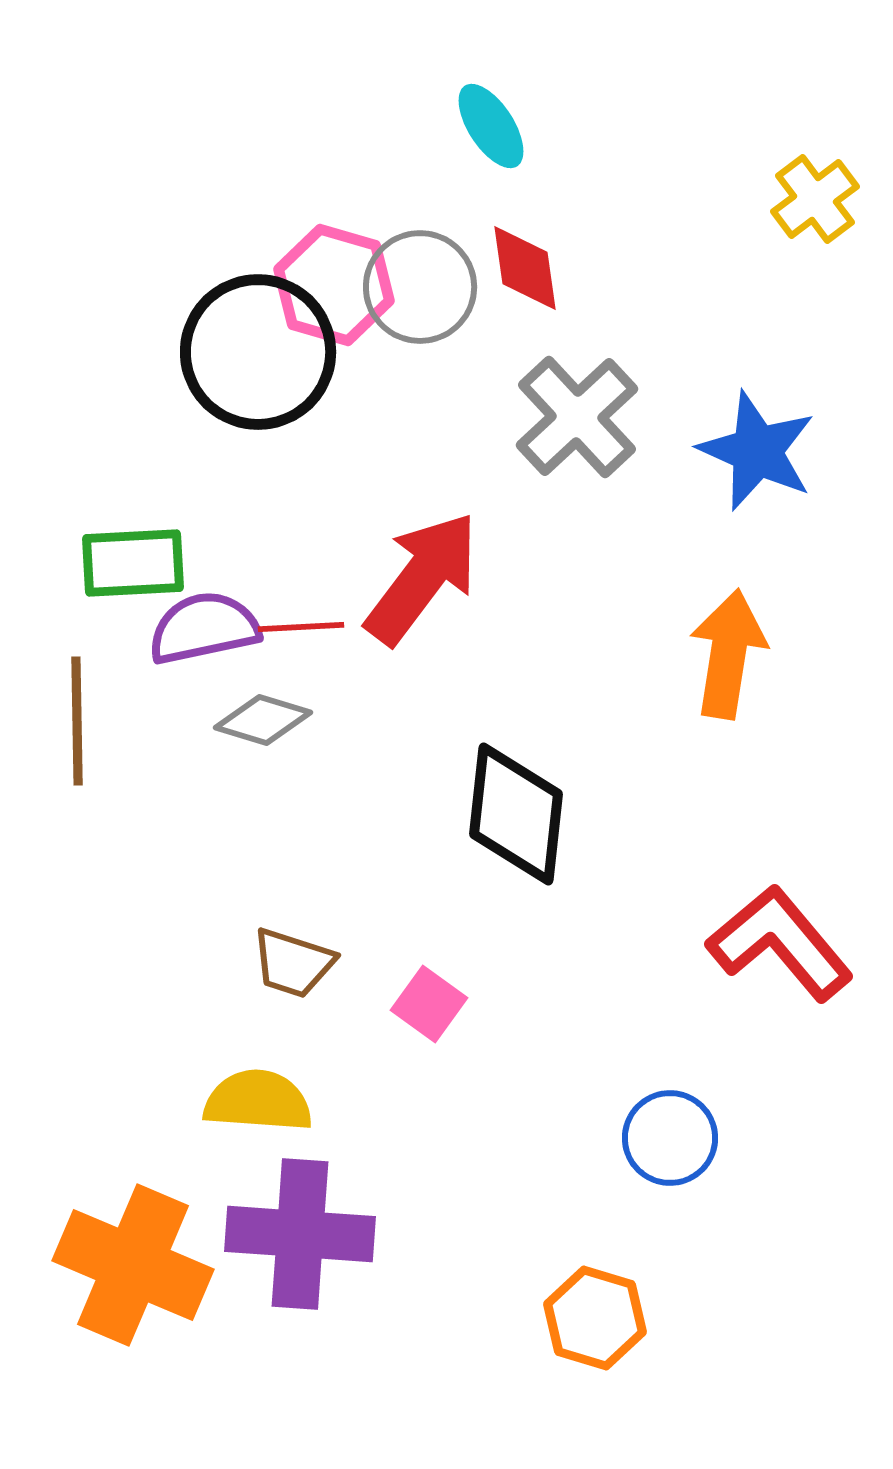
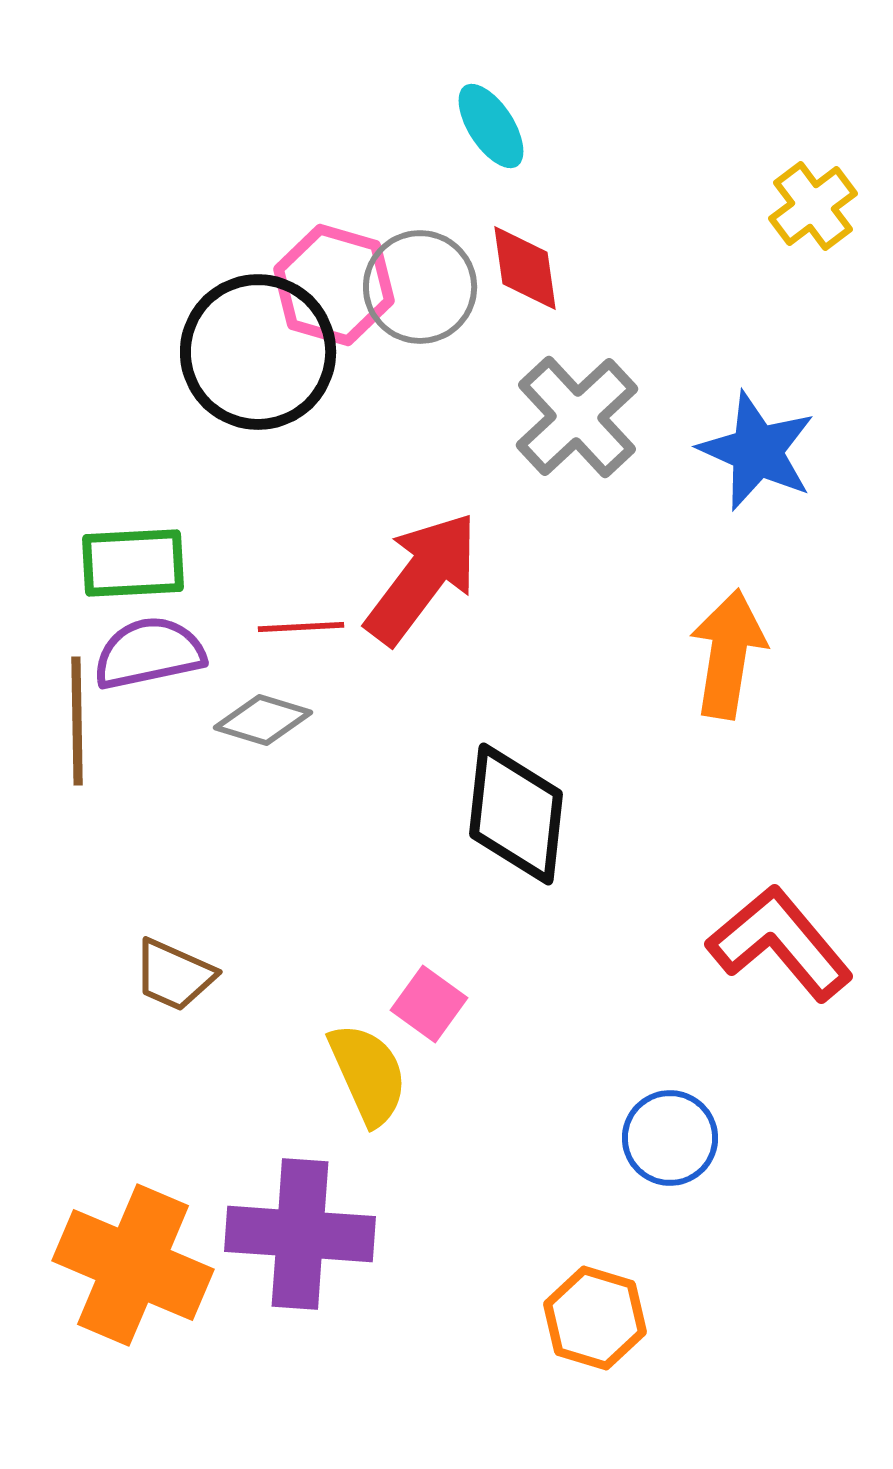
yellow cross: moved 2 px left, 7 px down
purple semicircle: moved 55 px left, 25 px down
brown trapezoid: moved 119 px left, 12 px down; rotated 6 degrees clockwise
yellow semicircle: moved 110 px right, 27 px up; rotated 62 degrees clockwise
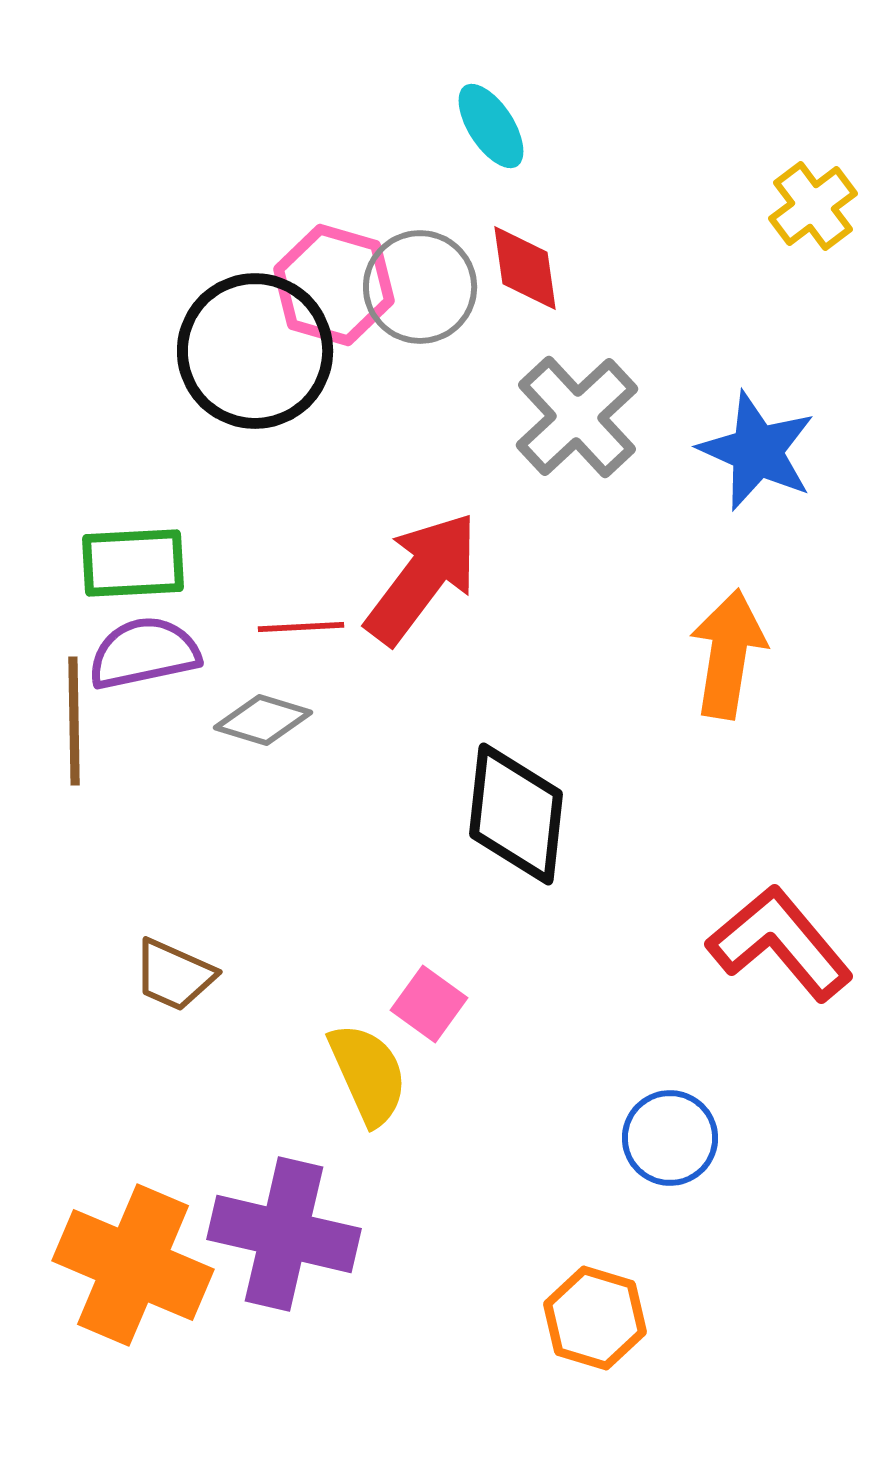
black circle: moved 3 px left, 1 px up
purple semicircle: moved 5 px left
brown line: moved 3 px left
purple cross: moved 16 px left; rotated 9 degrees clockwise
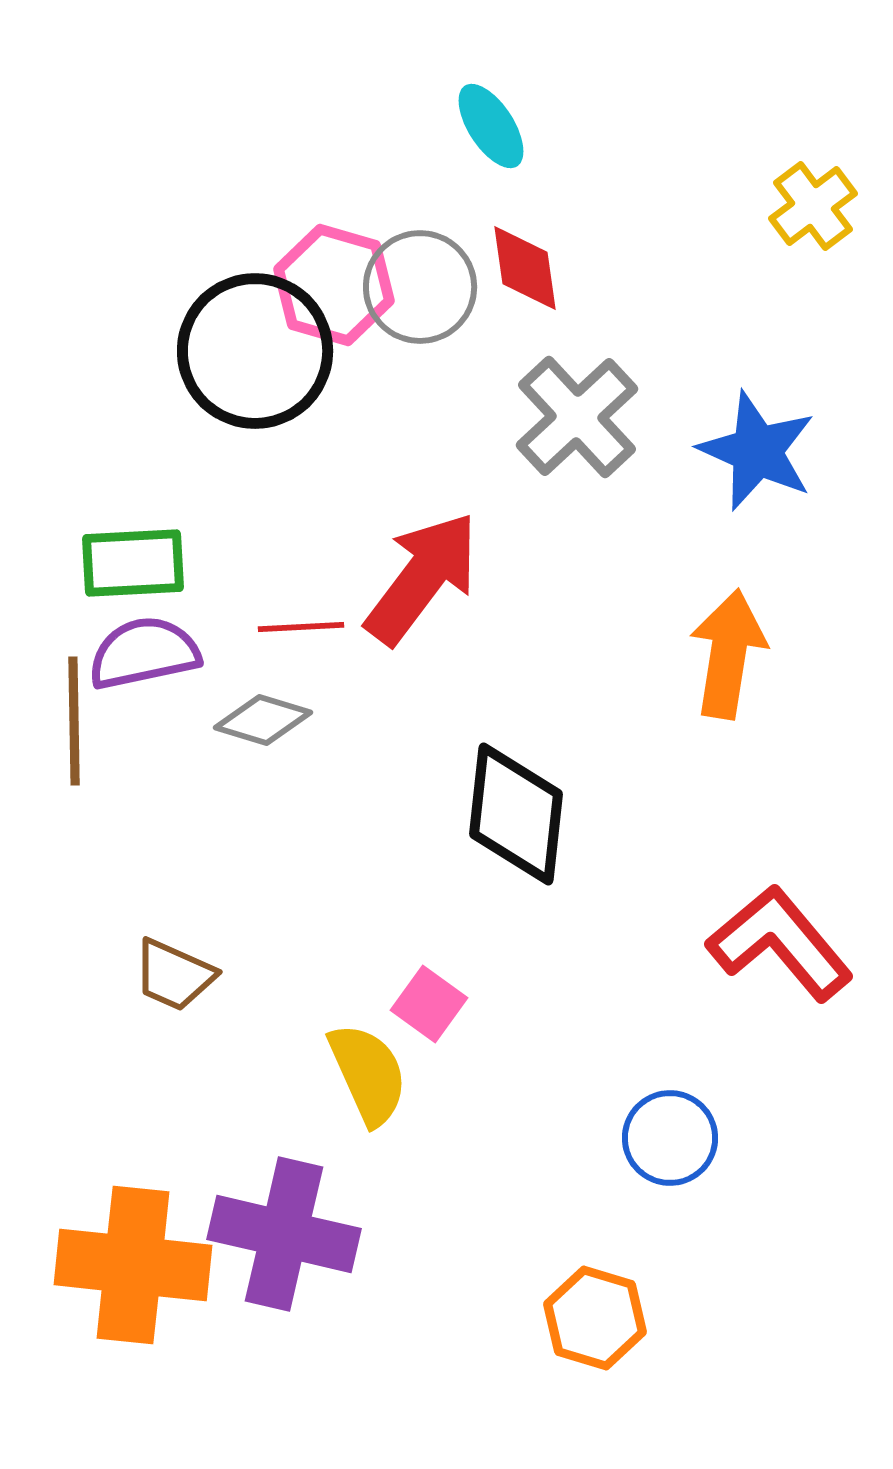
orange cross: rotated 17 degrees counterclockwise
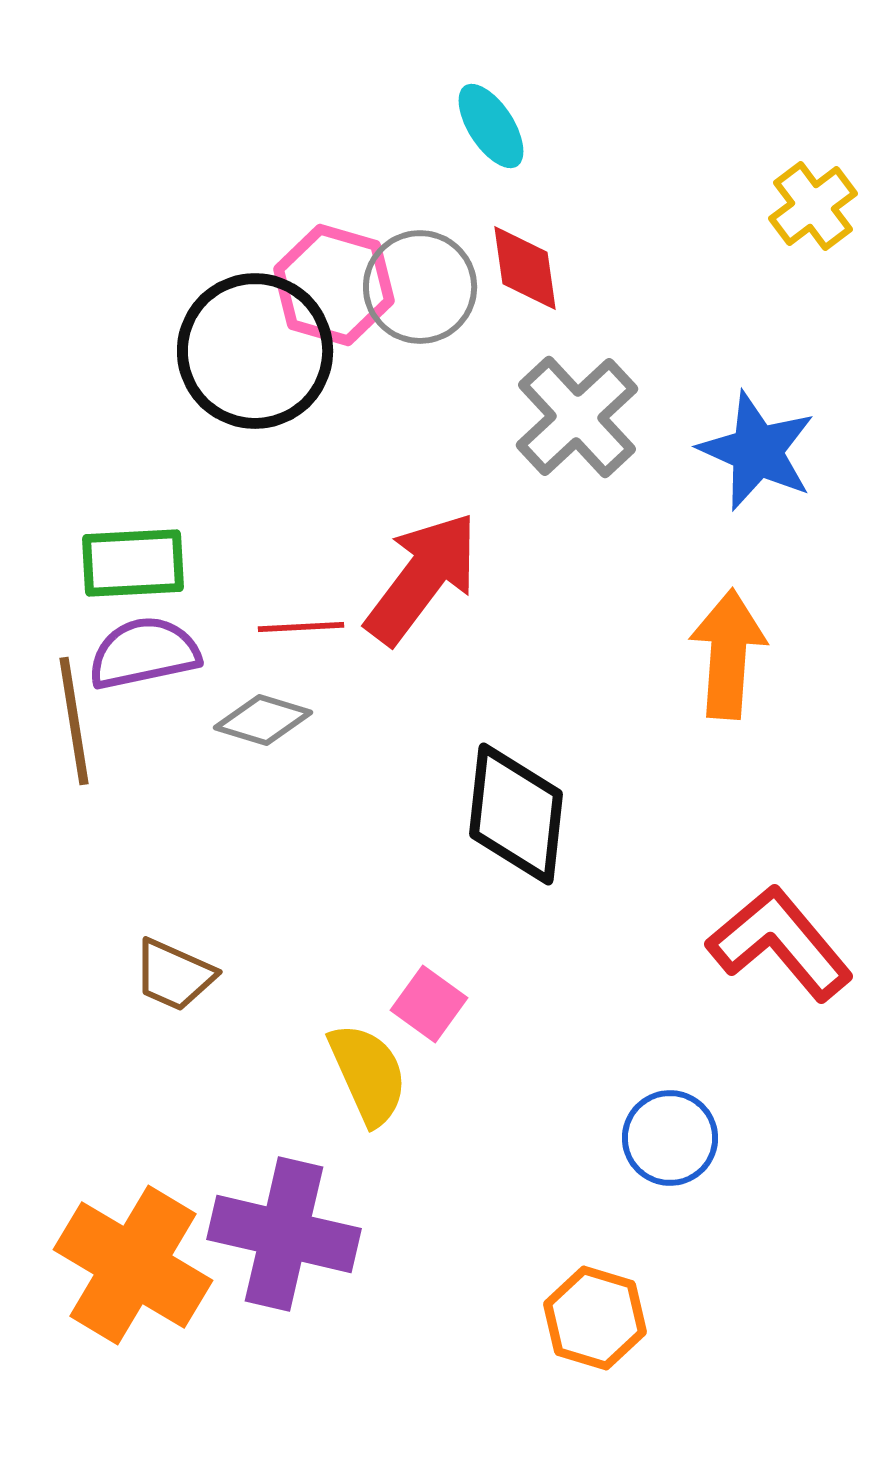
orange arrow: rotated 5 degrees counterclockwise
brown line: rotated 8 degrees counterclockwise
orange cross: rotated 25 degrees clockwise
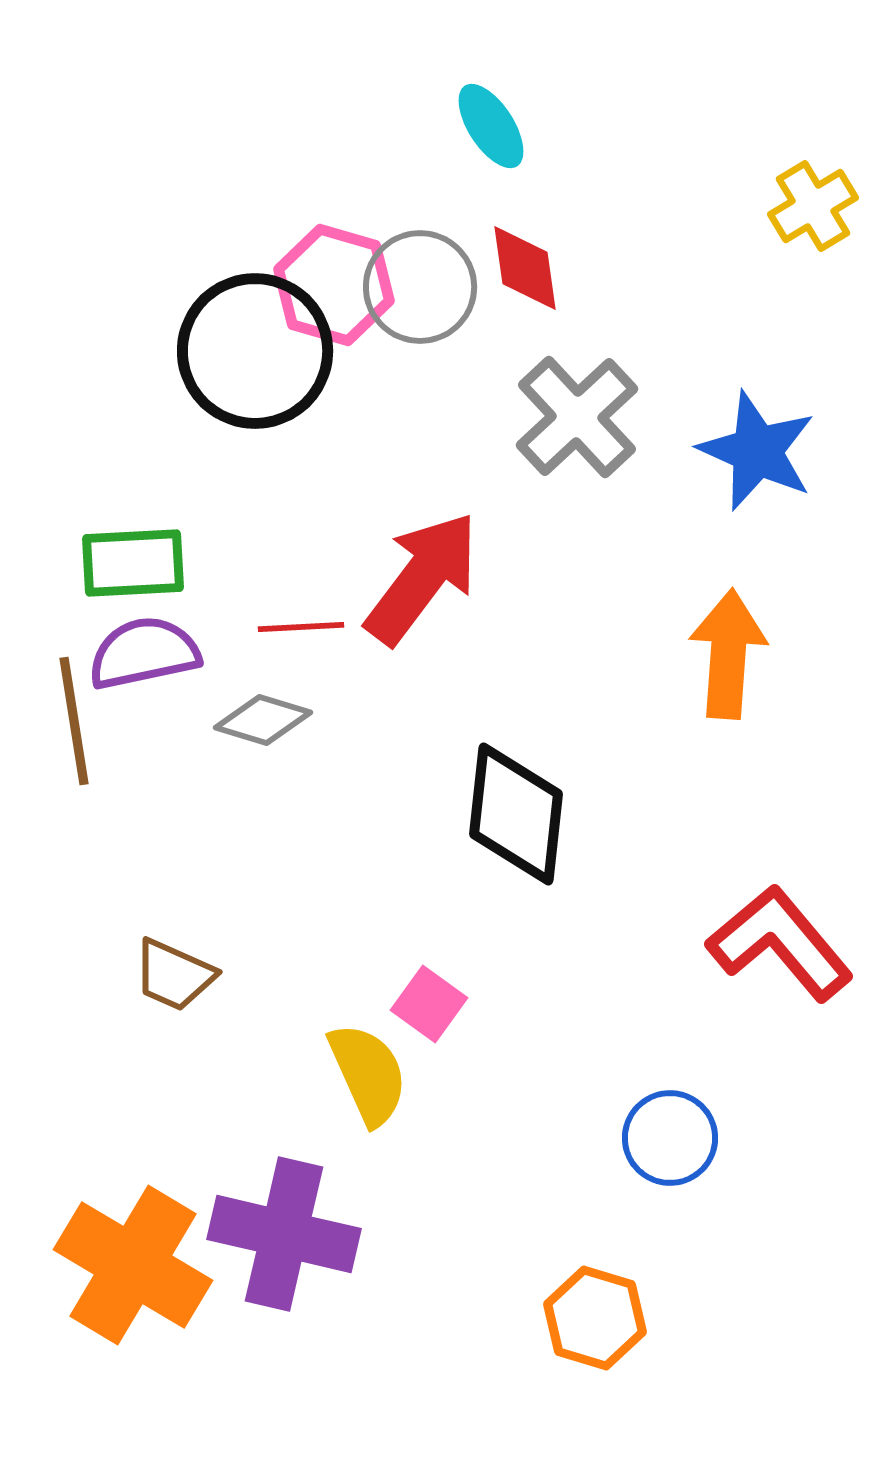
yellow cross: rotated 6 degrees clockwise
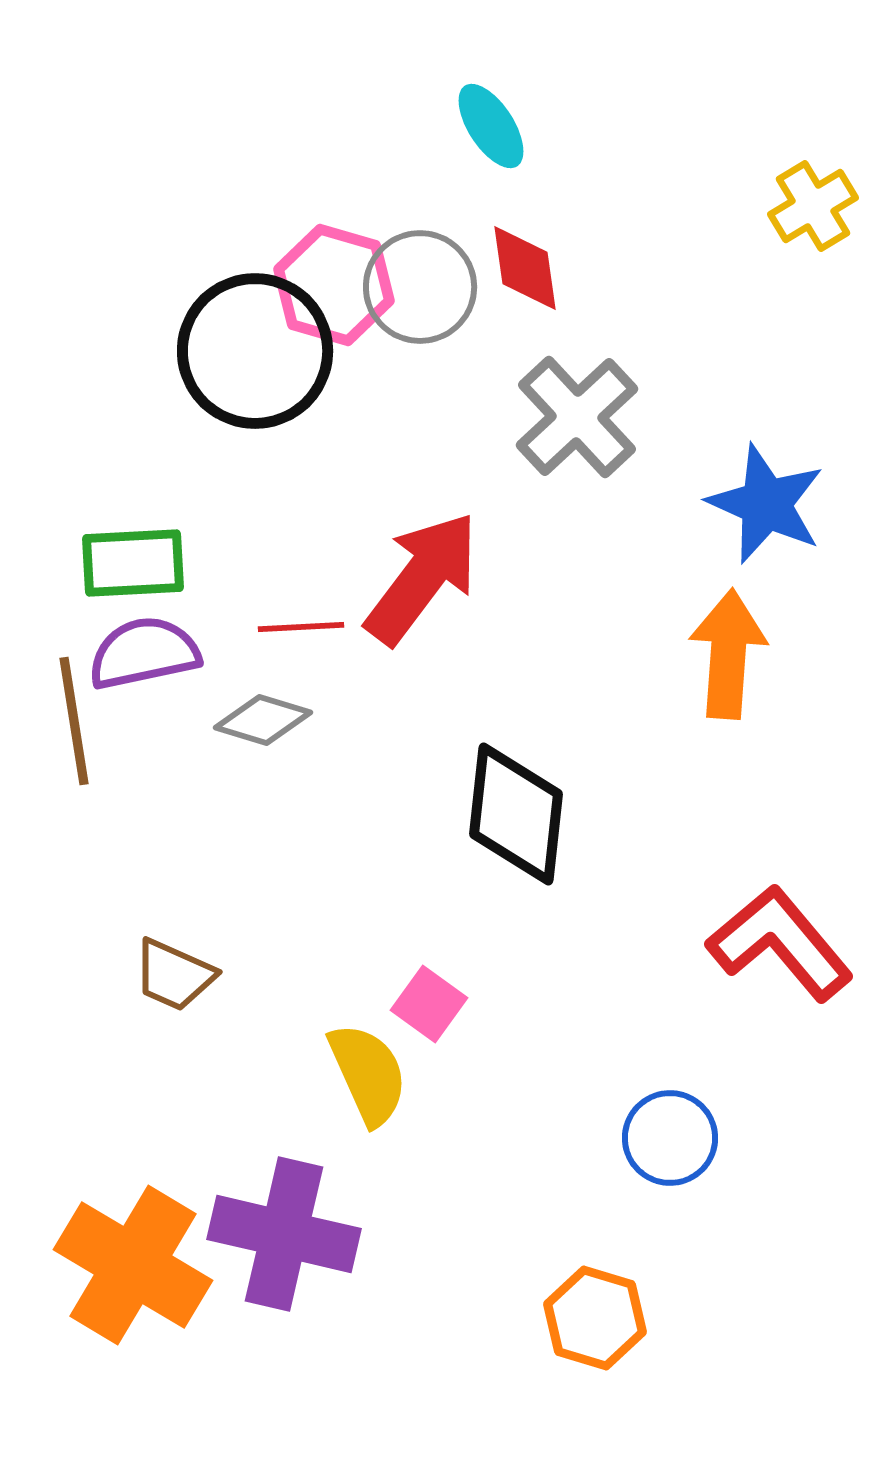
blue star: moved 9 px right, 53 px down
